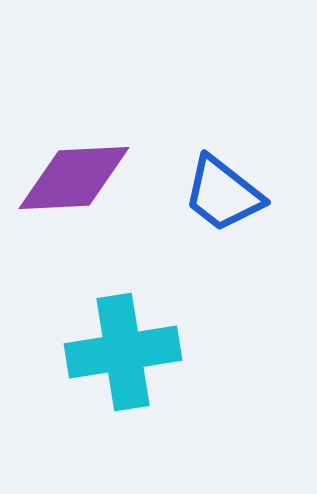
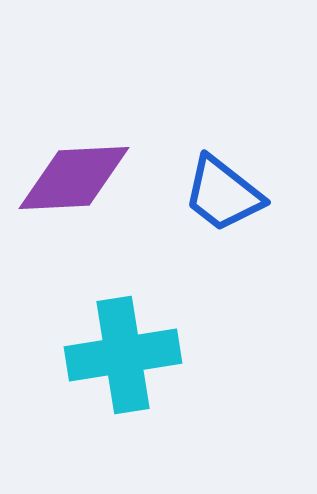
cyan cross: moved 3 px down
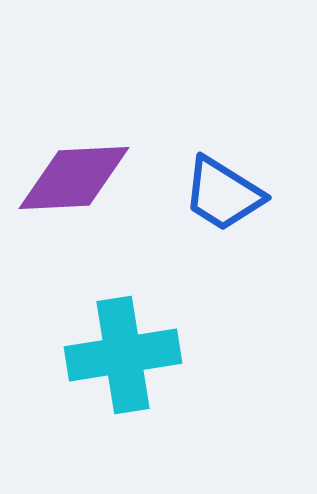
blue trapezoid: rotated 6 degrees counterclockwise
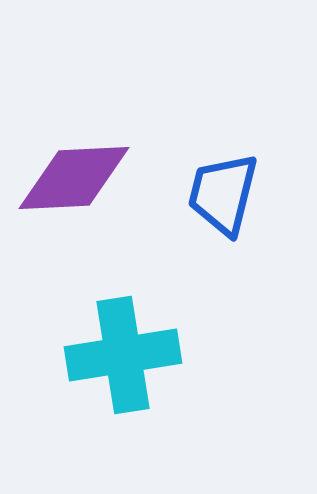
blue trapezoid: rotated 72 degrees clockwise
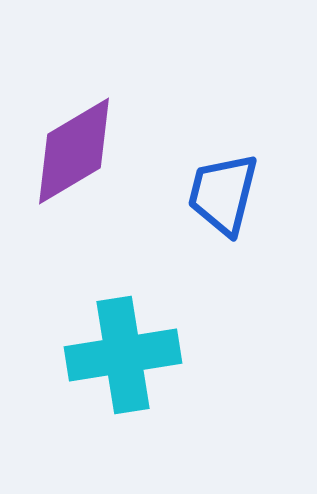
purple diamond: moved 27 px up; rotated 28 degrees counterclockwise
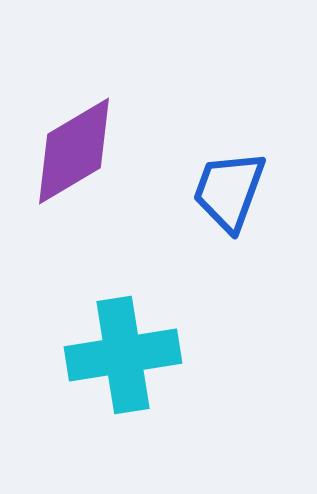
blue trapezoid: moved 6 px right, 3 px up; rotated 6 degrees clockwise
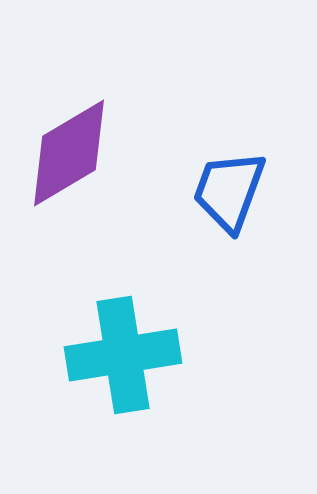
purple diamond: moved 5 px left, 2 px down
